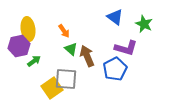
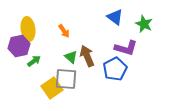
green triangle: moved 8 px down
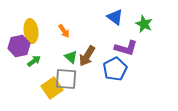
yellow ellipse: moved 3 px right, 2 px down
brown arrow: rotated 125 degrees counterclockwise
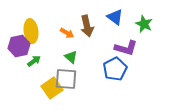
orange arrow: moved 3 px right, 2 px down; rotated 24 degrees counterclockwise
brown arrow: moved 30 px up; rotated 45 degrees counterclockwise
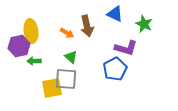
blue triangle: moved 3 px up; rotated 12 degrees counterclockwise
green arrow: rotated 144 degrees counterclockwise
yellow square: rotated 25 degrees clockwise
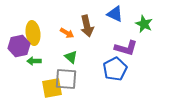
yellow ellipse: moved 2 px right, 2 px down
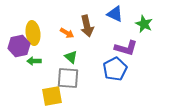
gray square: moved 2 px right, 1 px up
yellow square: moved 8 px down
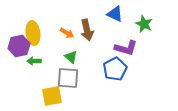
brown arrow: moved 4 px down
